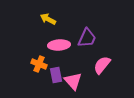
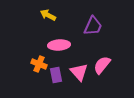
yellow arrow: moved 4 px up
purple trapezoid: moved 6 px right, 12 px up
pink triangle: moved 6 px right, 9 px up
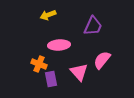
yellow arrow: rotated 49 degrees counterclockwise
pink semicircle: moved 5 px up
purple rectangle: moved 5 px left, 4 px down
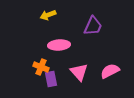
pink semicircle: moved 8 px right, 11 px down; rotated 24 degrees clockwise
orange cross: moved 2 px right, 3 px down
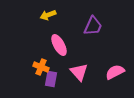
pink ellipse: rotated 65 degrees clockwise
pink semicircle: moved 5 px right, 1 px down
purple rectangle: rotated 21 degrees clockwise
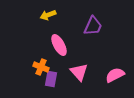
pink semicircle: moved 3 px down
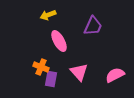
pink ellipse: moved 4 px up
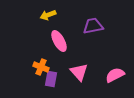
purple trapezoid: rotated 125 degrees counterclockwise
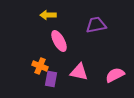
yellow arrow: rotated 21 degrees clockwise
purple trapezoid: moved 3 px right, 1 px up
orange cross: moved 1 px left, 1 px up
pink triangle: rotated 36 degrees counterclockwise
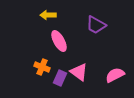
purple trapezoid: rotated 140 degrees counterclockwise
orange cross: moved 2 px right, 1 px down
pink triangle: rotated 24 degrees clockwise
purple rectangle: moved 9 px right, 1 px up; rotated 14 degrees clockwise
